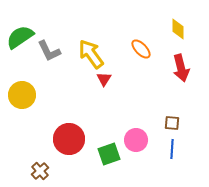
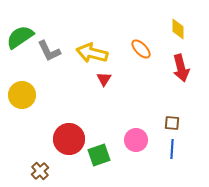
yellow arrow: moved 1 px right, 1 px up; rotated 40 degrees counterclockwise
green square: moved 10 px left, 1 px down
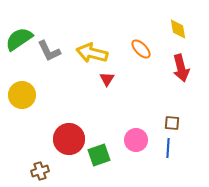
yellow diamond: rotated 10 degrees counterclockwise
green semicircle: moved 1 px left, 2 px down
red triangle: moved 3 px right
blue line: moved 4 px left, 1 px up
brown cross: rotated 24 degrees clockwise
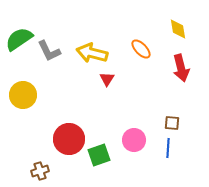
yellow circle: moved 1 px right
pink circle: moved 2 px left
